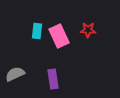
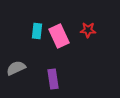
gray semicircle: moved 1 px right, 6 px up
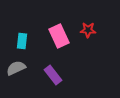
cyan rectangle: moved 15 px left, 10 px down
purple rectangle: moved 4 px up; rotated 30 degrees counterclockwise
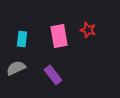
red star: rotated 14 degrees clockwise
pink rectangle: rotated 15 degrees clockwise
cyan rectangle: moved 2 px up
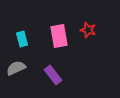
cyan rectangle: rotated 21 degrees counterclockwise
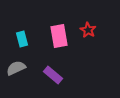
red star: rotated 14 degrees clockwise
purple rectangle: rotated 12 degrees counterclockwise
